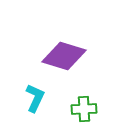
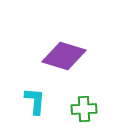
cyan L-shape: moved 3 px down; rotated 20 degrees counterclockwise
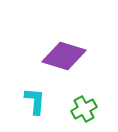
green cross: rotated 25 degrees counterclockwise
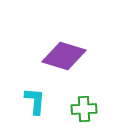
green cross: rotated 25 degrees clockwise
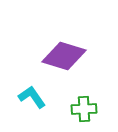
cyan L-shape: moved 3 px left, 4 px up; rotated 40 degrees counterclockwise
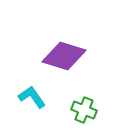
green cross: moved 1 px down; rotated 25 degrees clockwise
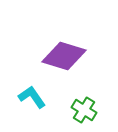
green cross: rotated 10 degrees clockwise
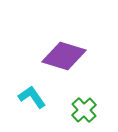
green cross: rotated 15 degrees clockwise
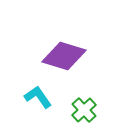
cyan L-shape: moved 6 px right
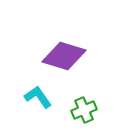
green cross: rotated 20 degrees clockwise
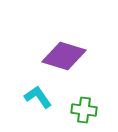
green cross: rotated 30 degrees clockwise
